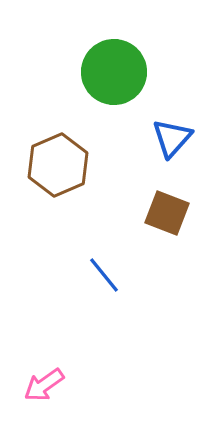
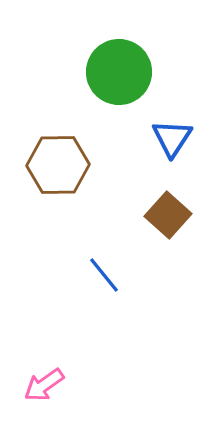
green circle: moved 5 px right
blue triangle: rotated 9 degrees counterclockwise
brown hexagon: rotated 22 degrees clockwise
brown square: moved 1 px right, 2 px down; rotated 21 degrees clockwise
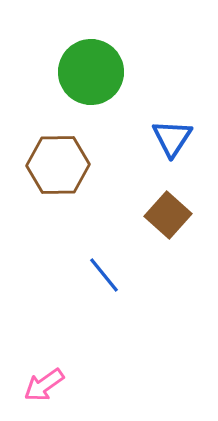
green circle: moved 28 px left
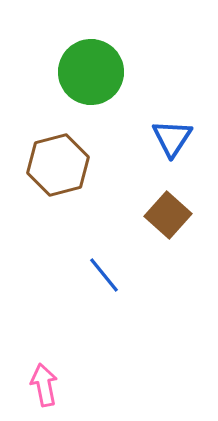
brown hexagon: rotated 14 degrees counterclockwise
pink arrow: rotated 114 degrees clockwise
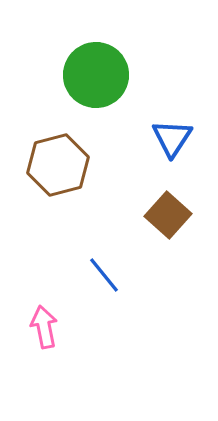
green circle: moved 5 px right, 3 px down
pink arrow: moved 58 px up
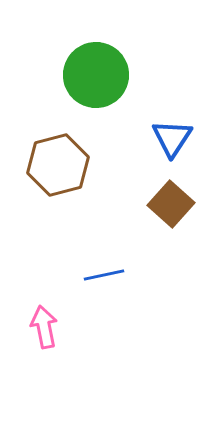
brown square: moved 3 px right, 11 px up
blue line: rotated 63 degrees counterclockwise
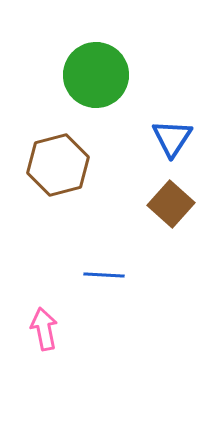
blue line: rotated 15 degrees clockwise
pink arrow: moved 2 px down
